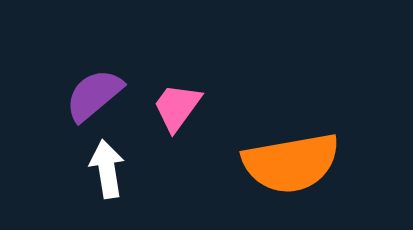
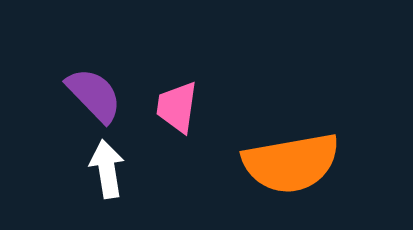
purple semicircle: rotated 86 degrees clockwise
pink trapezoid: rotated 28 degrees counterclockwise
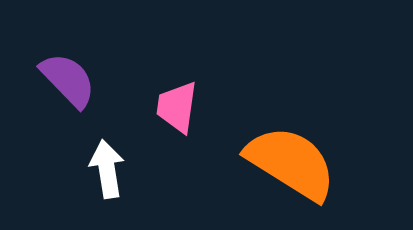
purple semicircle: moved 26 px left, 15 px up
orange semicircle: rotated 138 degrees counterclockwise
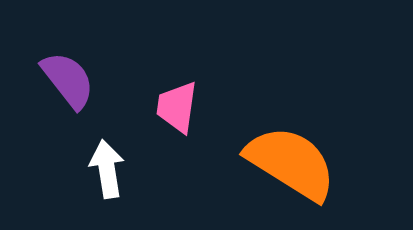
purple semicircle: rotated 6 degrees clockwise
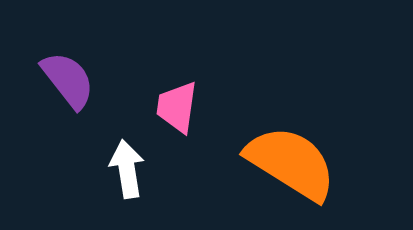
white arrow: moved 20 px right
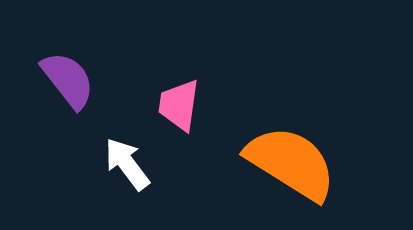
pink trapezoid: moved 2 px right, 2 px up
white arrow: moved 5 px up; rotated 28 degrees counterclockwise
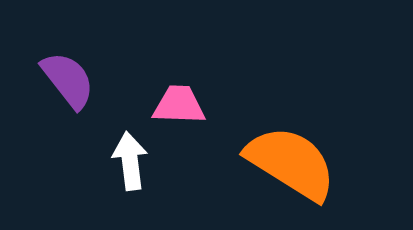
pink trapezoid: rotated 84 degrees clockwise
white arrow: moved 3 px right, 3 px up; rotated 30 degrees clockwise
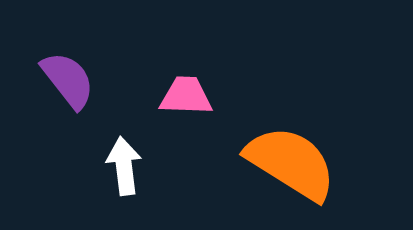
pink trapezoid: moved 7 px right, 9 px up
white arrow: moved 6 px left, 5 px down
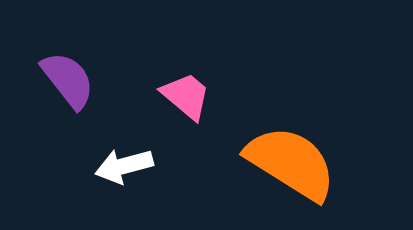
pink trapezoid: rotated 38 degrees clockwise
white arrow: rotated 98 degrees counterclockwise
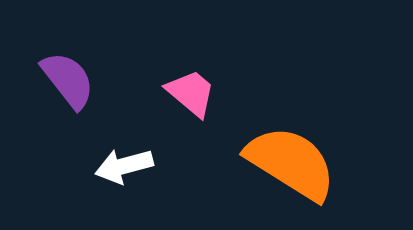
pink trapezoid: moved 5 px right, 3 px up
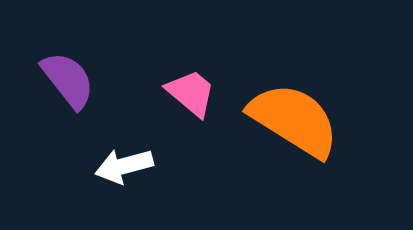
orange semicircle: moved 3 px right, 43 px up
